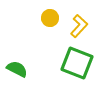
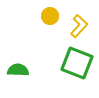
yellow circle: moved 2 px up
green semicircle: moved 1 px right, 1 px down; rotated 25 degrees counterclockwise
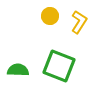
yellow L-shape: moved 4 px up; rotated 10 degrees counterclockwise
green square: moved 18 px left, 3 px down
